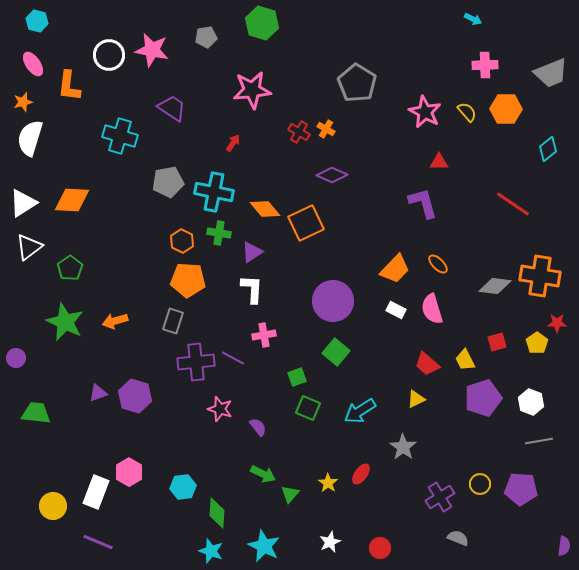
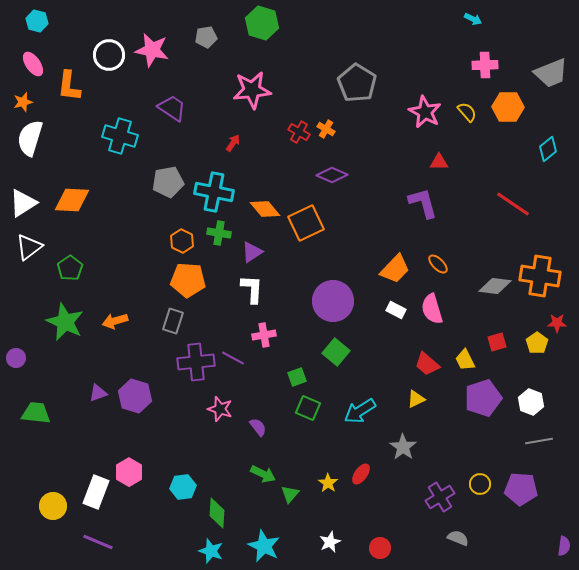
orange hexagon at (506, 109): moved 2 px right, 2 px up
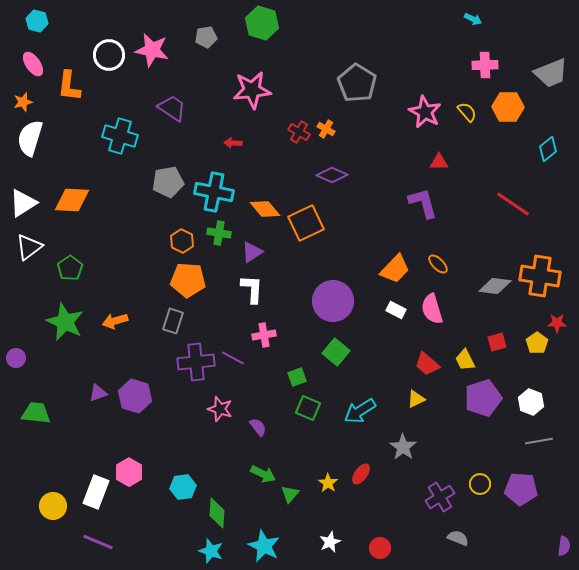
red arrow at (233, 143): rotated 120 degrees counterclockwise
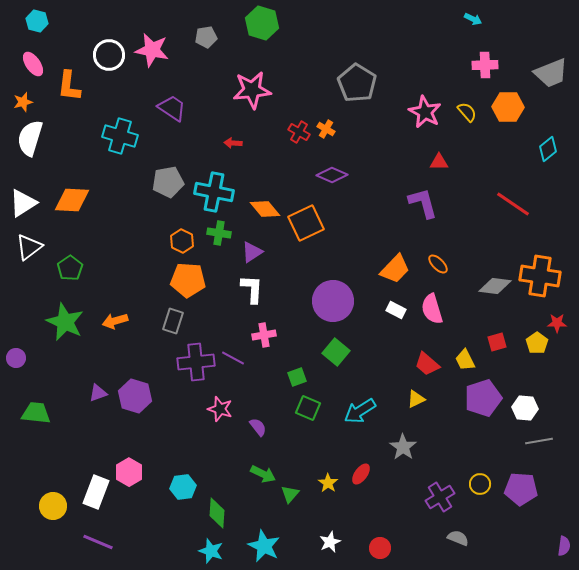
white hexagon at (531, 402): moved 6 px left, 6 px down; rotated 15 degrees counterclockwise
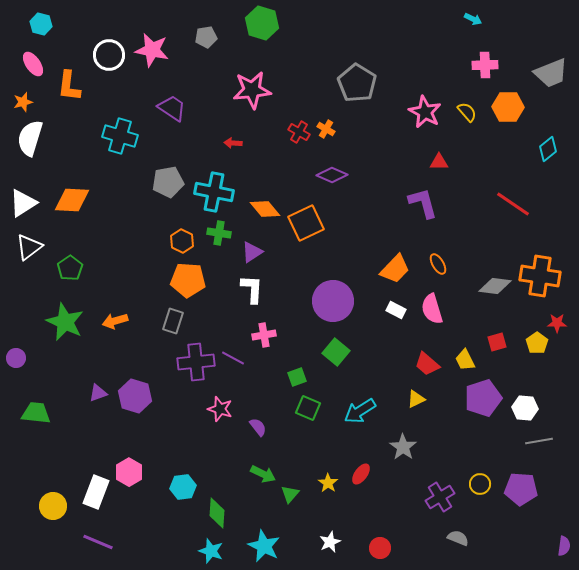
cyan hexagon at (37, 21): moved 4 px right, 3 px down
orange ellipse at (438, 264): rotated 15 degrees clockwise
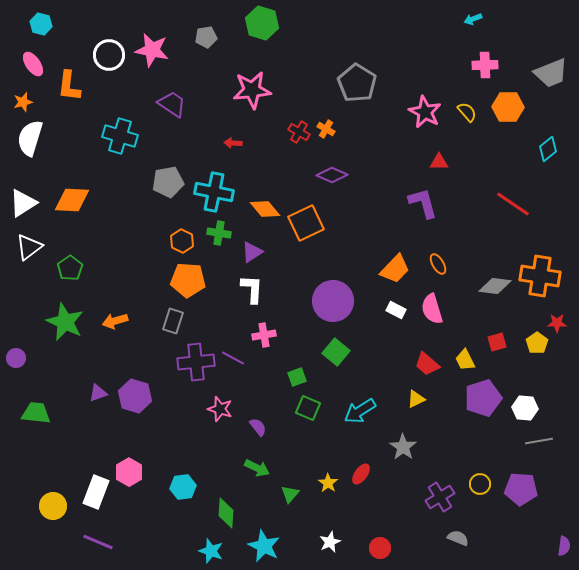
cyan arrow at (473, 19): rotated 132 degrees clockwise
purple trapezoid at (172, 108): moved 4 px up
green arrow at (263, 474): moved 6 px left, 6 px up
green diamond at (217, 513): moved 9 px right
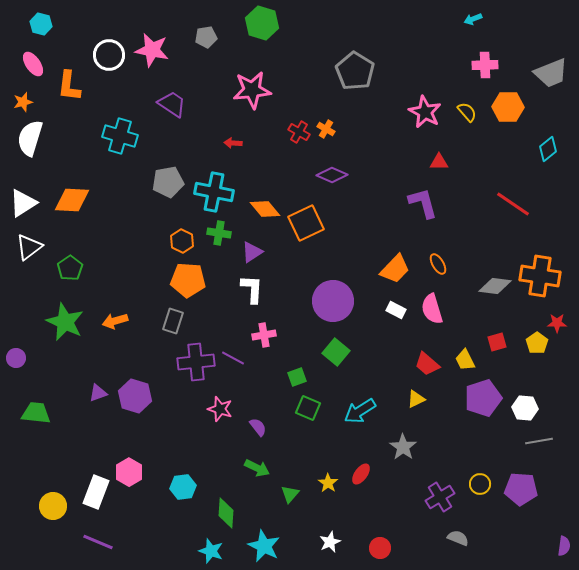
gray pentagon at (357, 83): moved 2 px left, 12 px up
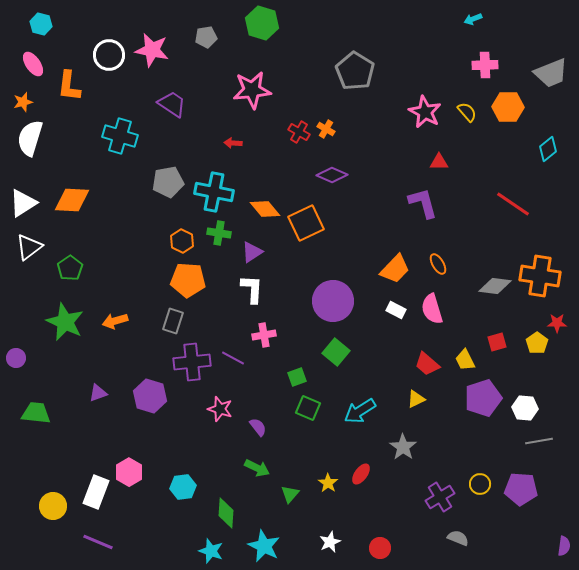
purple cross at (196, 362): moved 4 px left
purple hexagon at (135, 396): moved 15 px right
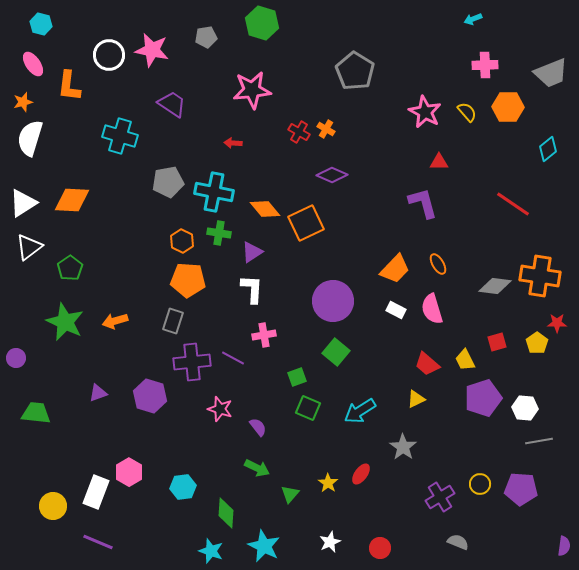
gray semicircle at (458, 538): moved 4 px down
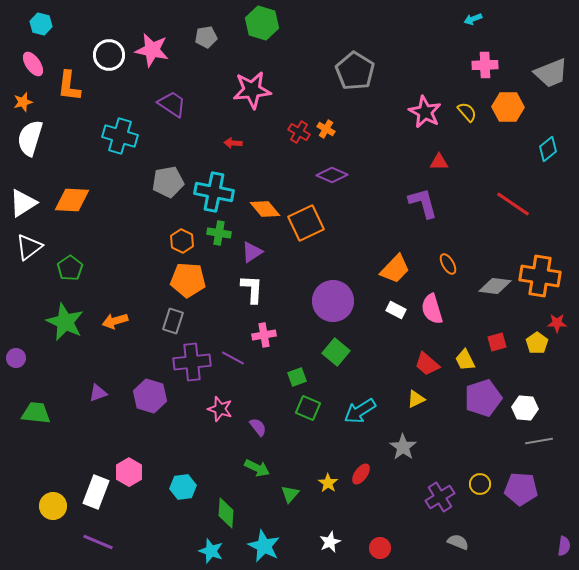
orange ellipse at (438, 264): moved 10 px right
